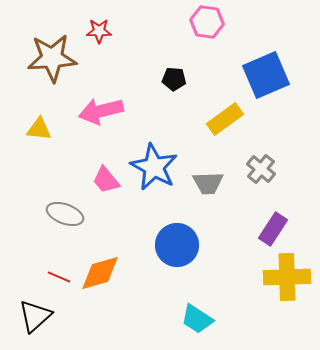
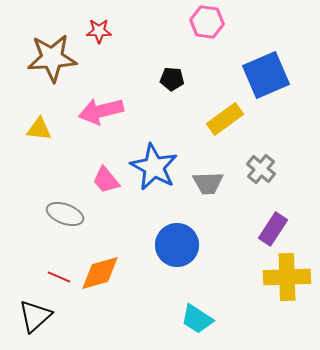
black pentagon: moved 2 px left
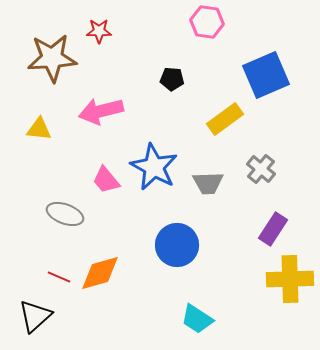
yellow cross: moved 3 px right, 2 px down
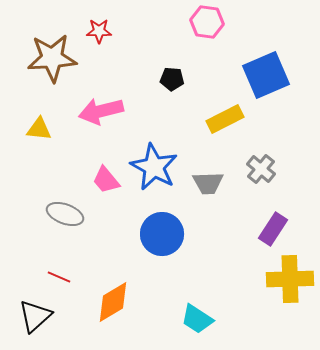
yellow rectangle: rotated 9 degrees clockwise
blue circle: moved 15 px left, 11 px up
orange diamond: moved 13 px right, 29 px down; rotated 15 degrees counterclockwise
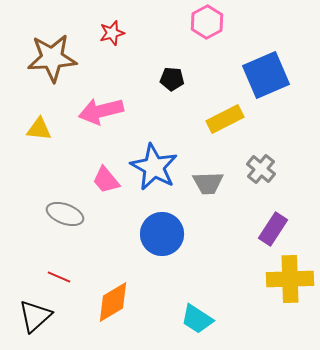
pink hexagon: rotated 24 degrees clockwise
red star: moved 13 px right, 2 px down; rotated 15 degrees counterclockwise
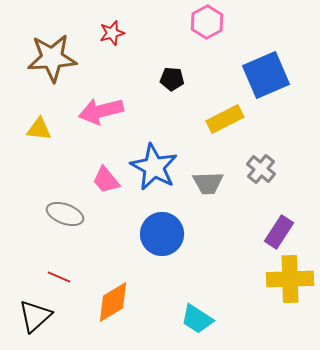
purple rectangle: moved 6 px right, 3 px down
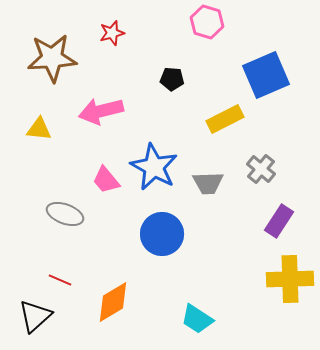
pink hexagon: rotated 16 degrees counterclockwise
purple rectangle: moved 11 px up
red line: moved 1 px right, 3 px down
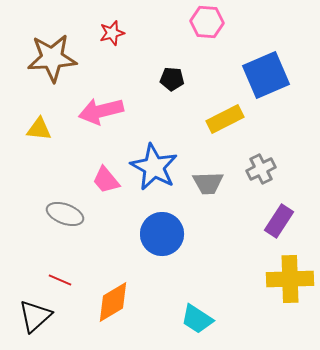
pink hexagon: rotated 12 degrees counterclockwise
gray cross: rotated 24 degrees clockwise
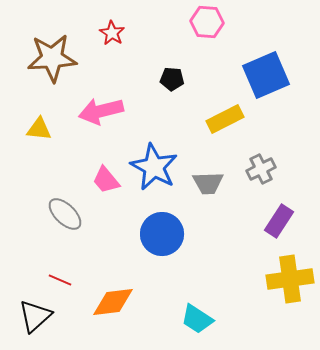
red star: rotated 25 degrees counterclockwise
gray ellipse: rotated 24 degrees clockwise
yellow cross: rotated 6 degrees counterclockwise
orange diamond: rotated 24 degrees clockwise
